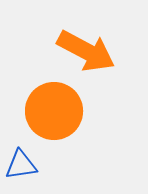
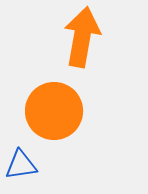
orange arrow: moved 4 px left, 14 px up; rotated 108 degrees counterclockwise
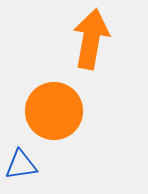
orange arrow: moved 9 px right, 2 px down
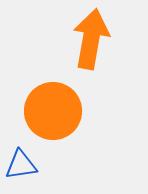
orange circle: moved 1 px left
